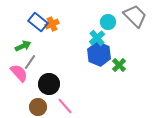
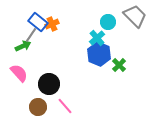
gray line: moved 1 px right, 27 px up
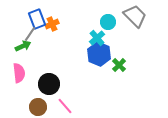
blue rectangle: moved 1 px left, 3 px up; rotated 30 degrees clockwise
gray line: moved 1 px left, 1 px up
pink semicircle: rotated 36 degrees clockwise
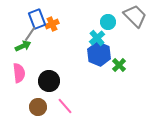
black circle: moved 3 px up
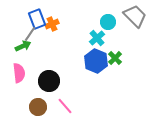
blue hexagon: moved 3 px left, 7 px down
green cross: moved 4 px left, 7 px up
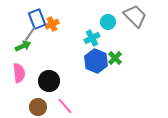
cyan cross: moved 5 px left; rotated 14 degrees clockwise
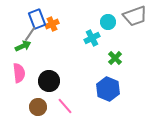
gray trapezoid: rotated 115 degrees clockwise
blue hexagon: moved 12 px right, 28 px down
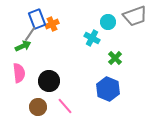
cyan cross: rotated 35 degrees counterclockwise
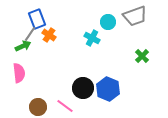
orange cross: moved 3 px left, 11 px down; rotated 32 degrees counterclockwise
green cross: moved 27 px right, 2 px up
black circle: moved 34 px right, 7 px down
pink line: rotated 12 degrees counterclockwise
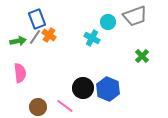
gray line: moved 5 px right, 3 px down
green arrow: moved 5 px left, 5 px up; rotated 14 degrees clockwise
pink semicircle: moved 1 px right
